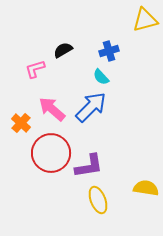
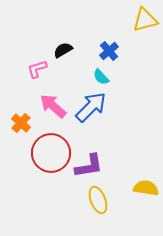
blue cross: rotated 24 degrees counterclockwise
pink L-shape: moved 2 px right
pink arrow: moved 1 px right, 3 px up
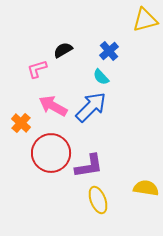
pink arrow: rotated 12 degrees counterclockwise
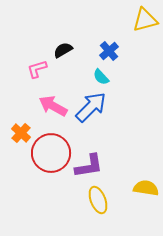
orange cross: moved 10 px down
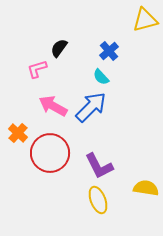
black semicircle: moved 4 px left, 2 px up; rotated 24 degrees counterclockwise
orange cross: moved 3 px left
red circle: moved 1 px left
purple L-shape: moved 10 px right; rotated 72 degrees clockwise
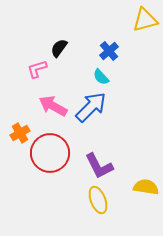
orange cross: moved 2 px right; rotated 18 degrees clockwise
yellow semicircle: moved 1 px up
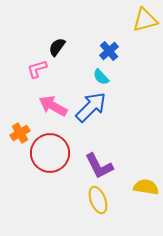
black semicircle: moved 2 px left, 1 px up
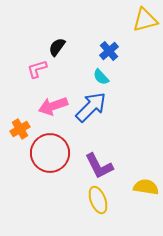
pink arrow: rotated 48 degrees counterclockwise
orange cross: moved 4 px up
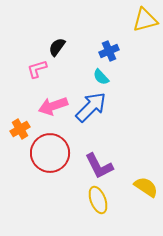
blue cross: rotated 18 degrees clockwise
yellow semicircle: rotated 25 degrees clockwise
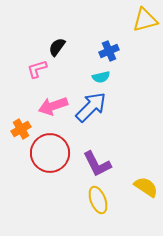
cyan semicircle: rotated 60 degrees counterclockwise
orange cross: moved 1 px right
purple L-shape: moved 2 px left, 2 px up
